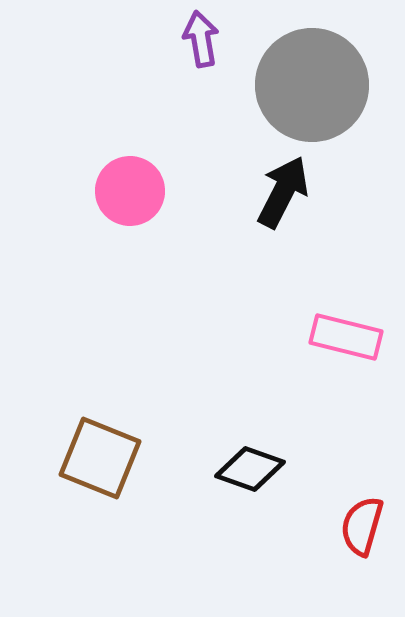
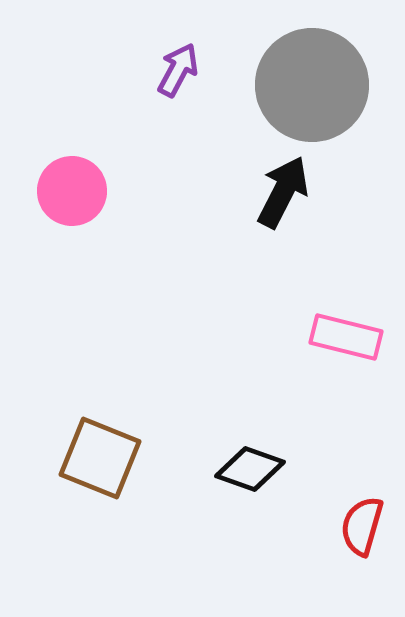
purple arrow: moved 23 px left, 31 px down; rotated 38 degrees clockwise
pink circle: moved 58 px left
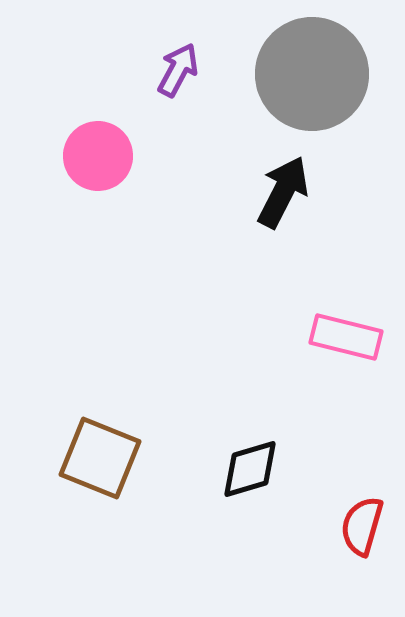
gray circle: moved 11 px up
pink circle: moved 26 px right, 35 px up
black diamond: rotated 36 degrees counterclockwise
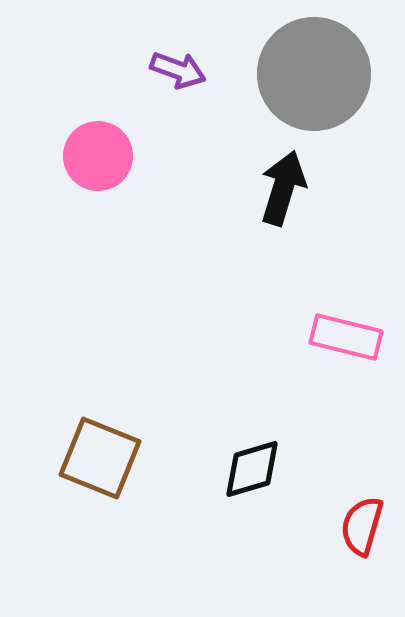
purple arrow: rotated 82 degrees clockwise
gray circle: moved 2 px right
black arrow: moved 4 px up; rotated 10 degrees counterclockwise
black diamond: moved 2 px right
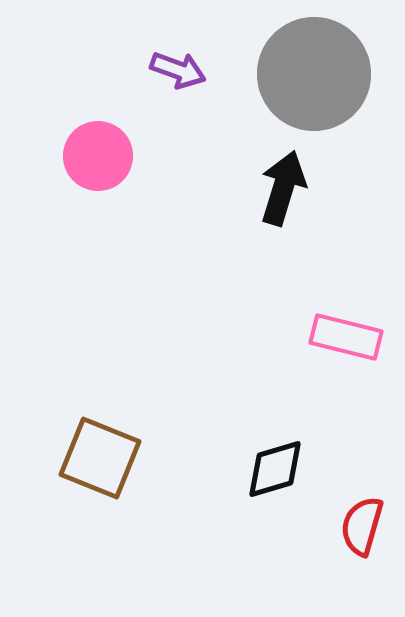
black diamond: moved 23 px right
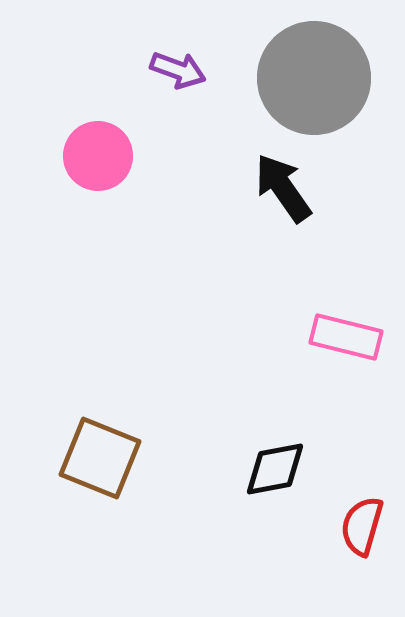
gray circle: moved 4 px down
black arrow: rotated 52 degrees counterclockwise
black diamond: rotated 6 degrees clockwise
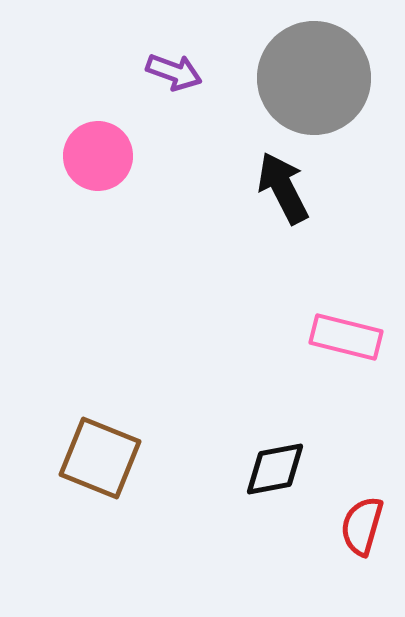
purple arrow: moved 4 px left, 2 px down
black arrow: rotated 8 degrees clockwise
